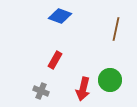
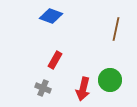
blue diamond: moved 9 px left
gray cross: moved 2 px right, 3 px up
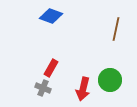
red rectangle: moved 4 px left, 8 px down
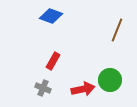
brown line: moved 1 px right, 1 px down; rotated 10 degrees clockwise
red rectangle: moved 2 px right, 7 px up
red arrow: rotated 115 degrees counterclockwise
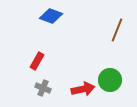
red rectangle: moved 16 px left
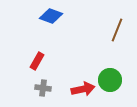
gray cross: rotated 14 degrees counterclockwise
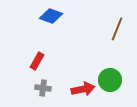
brown line: moved 1 px up
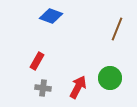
green circle: moved 2 px up
red arrow: moved 5 px left, 2 px up; rotated 50 degrees counterclockwise
